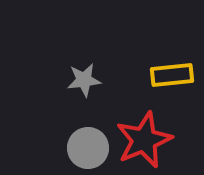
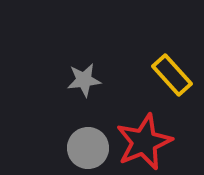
yellow rectangle: rotated 54 degrees clockwise
red star: moved 2 px down
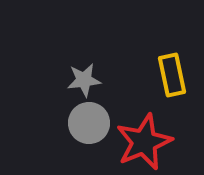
yellow rectangle: rotated 30 degrees clockwise
gray circle: moved 1 px right, 25 px up
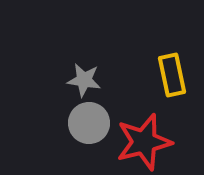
gray star: rotated 16 degrees clockwise
red star: rotated 8 degrees clockwise
